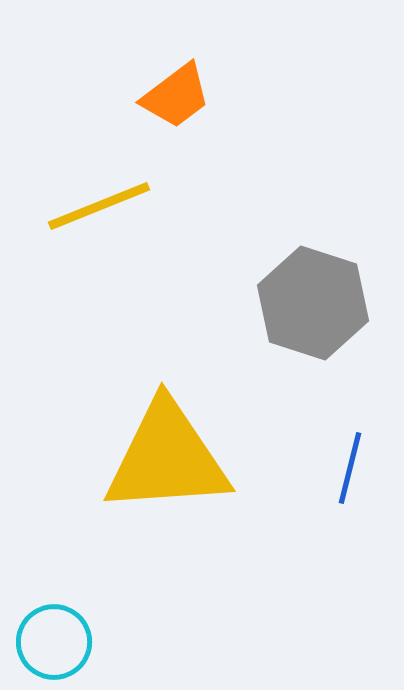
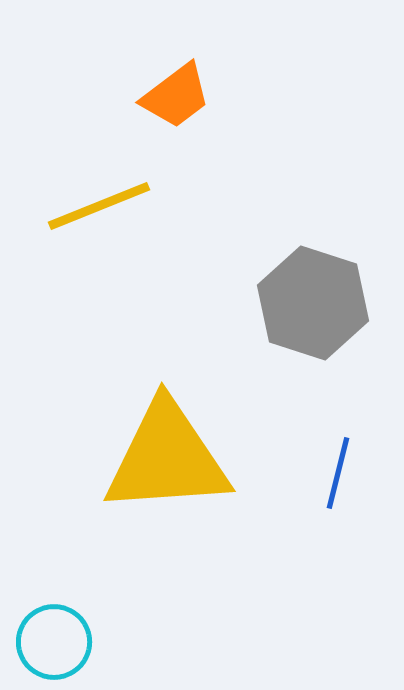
blue line: moved 12 px left, 5 px down
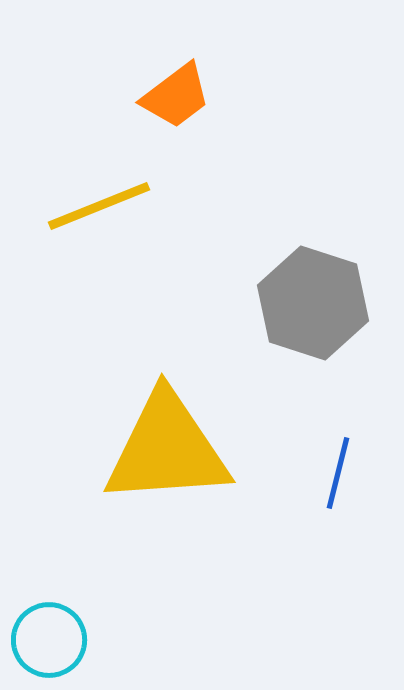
yellow triangle: moved 9 px up
cyan circle: moved 5 px left, 2 px up
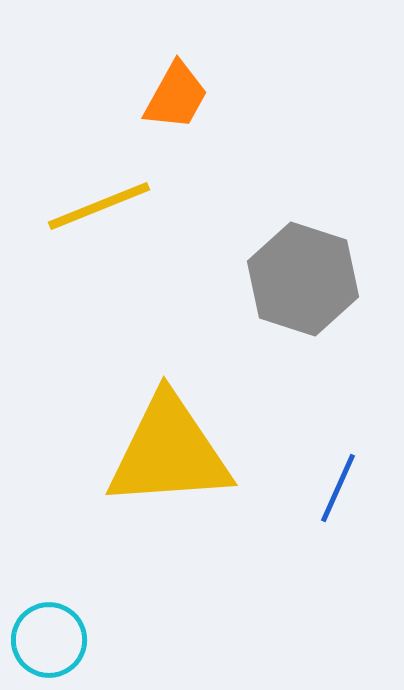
orange trapezoid: rotated 24 degrees counterclockwise
gray hexagon: moved 10 px left, 24 px up
yellow triangle: moved 2 px right, 3 px down
blue line: moved 15 px down; rotated 10 degrees clockwise
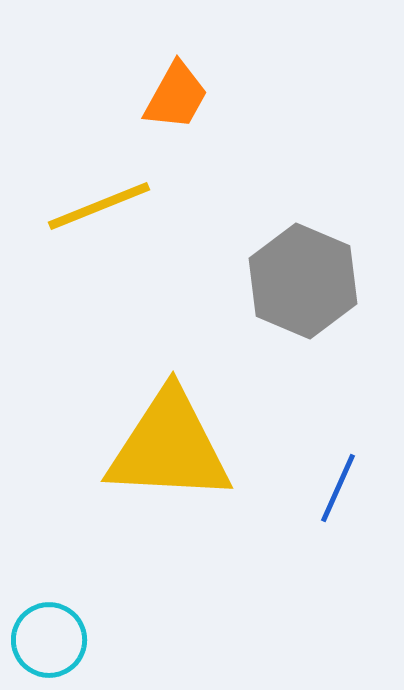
gray hexagon: moved 2 px down; rotated 5 degrees clockwise
yellow triangle: moved 5 px up; rotated 7 degrees clockwise
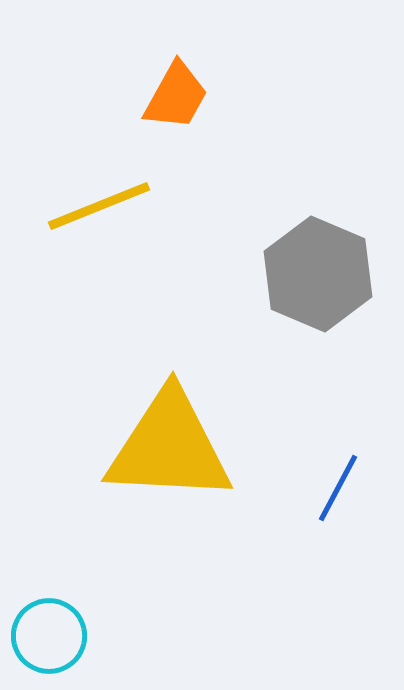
gray hexagon: moved 15 px right, 7 px up
blue line: rotated 4 degrees clockwise
cyan circle: moved 4 px up
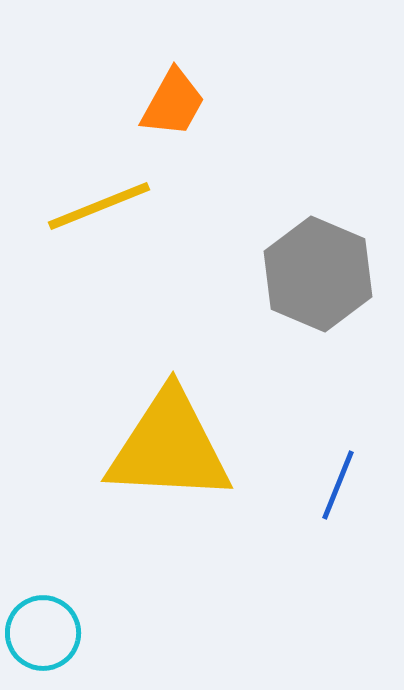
orange trapezoid: moved 3 px left, 7 px down
blue line: moved 3 px up; rotated 6 degrees counterclockwise
cyan circle: moved 6 px left, 3 px up
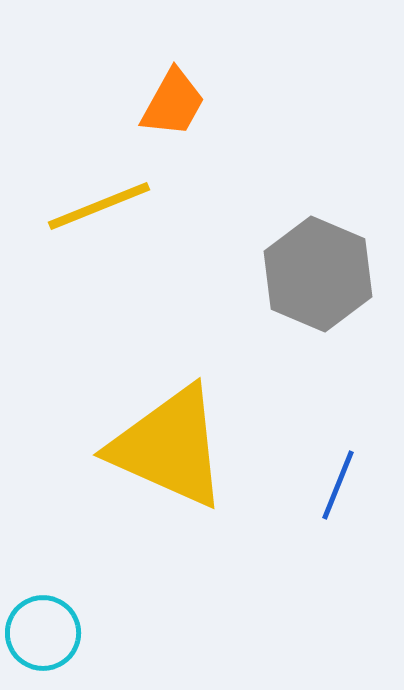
yellow triangle: rotated 21 degrees clockwise
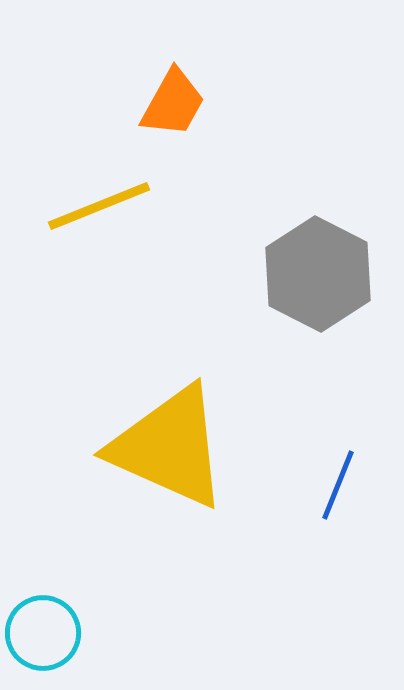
gray hexagon: rotated 4 degrees clockwise
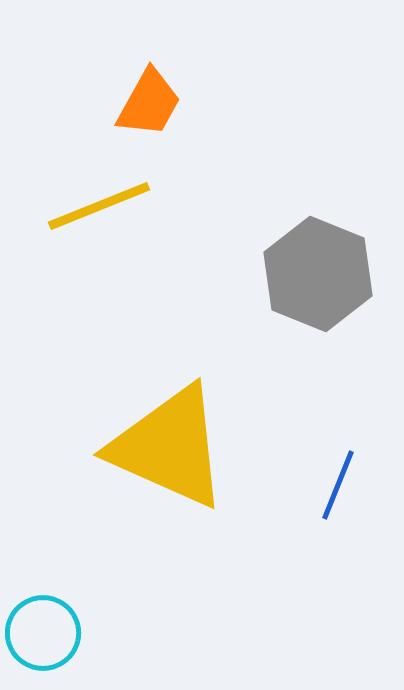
orange trapezoid: moved 24 px left
gray hexagon: rotated 5 degrees counterclockwise
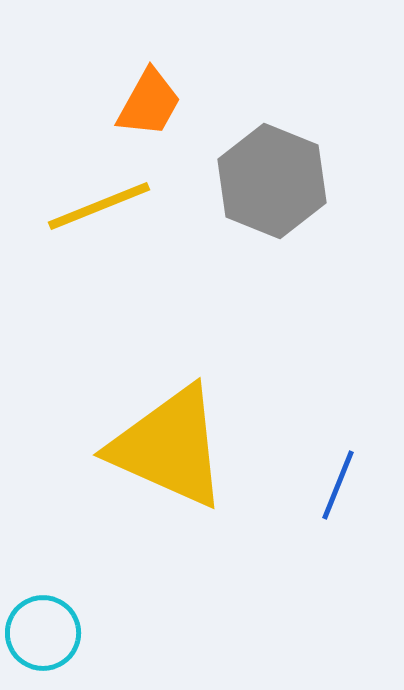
gray hexagon: moved 46 px left, 93 px up
